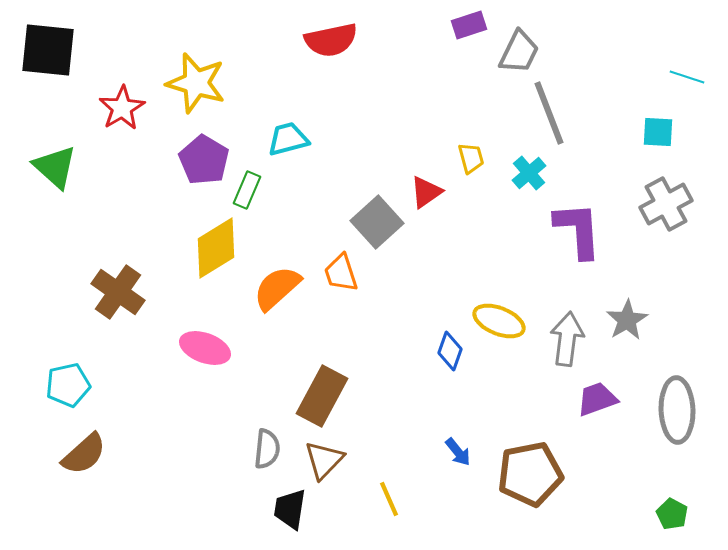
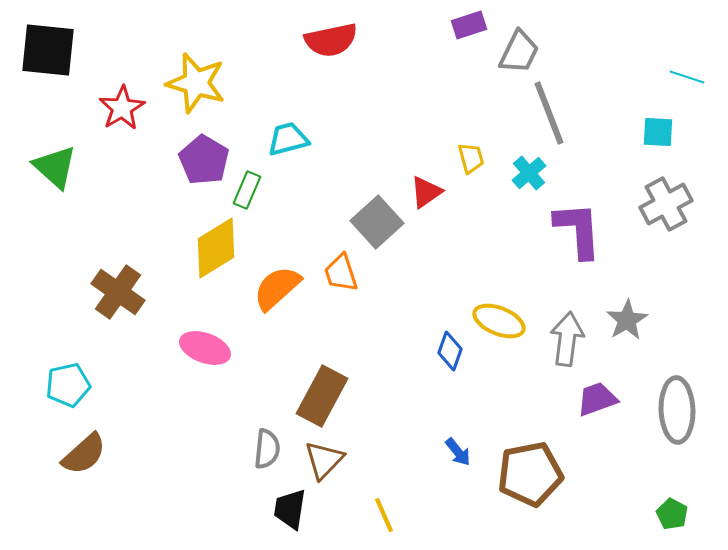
yellow line: moved 5 px left, 16 px down
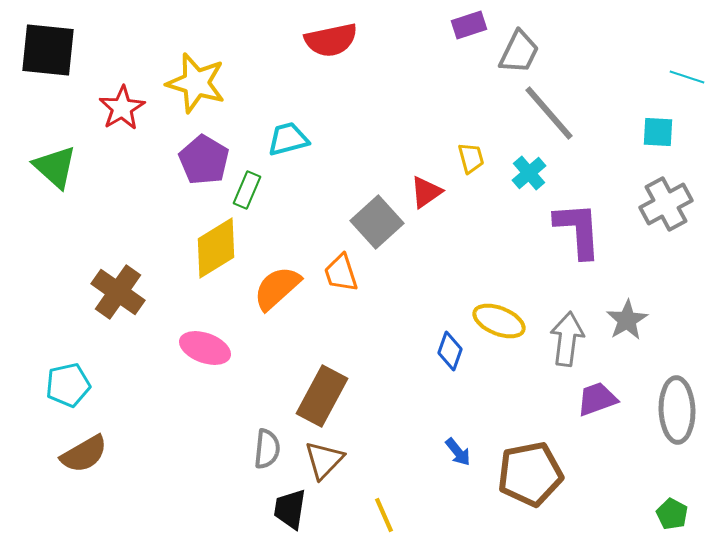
gray line: rotated 20 degrees counterclockwise
brown semicircle: rotated 12 degrees clockwise
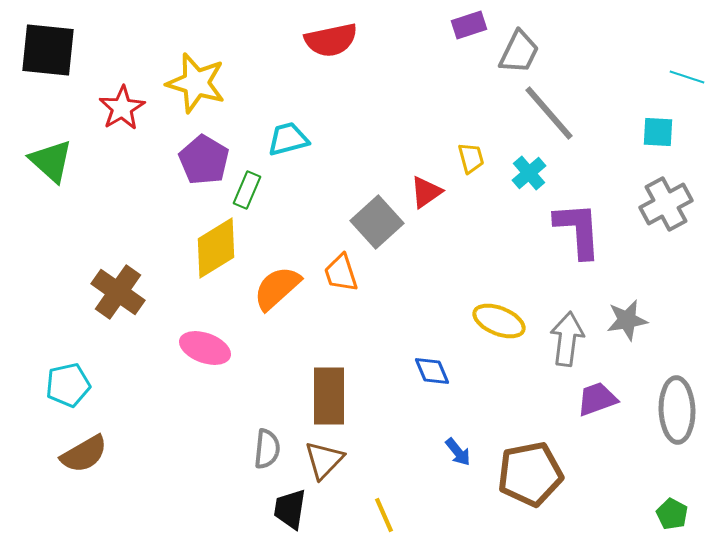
green triangle: moved 4 px left, 6 px up
gray star: rotated 21 degrees clockwise
blue diamond: moved 18 px left, 20 px down; rotated 42 degrees counterclockwise
brown rectangle: moved 7 px right; rotated 28 degrees counterclockwise
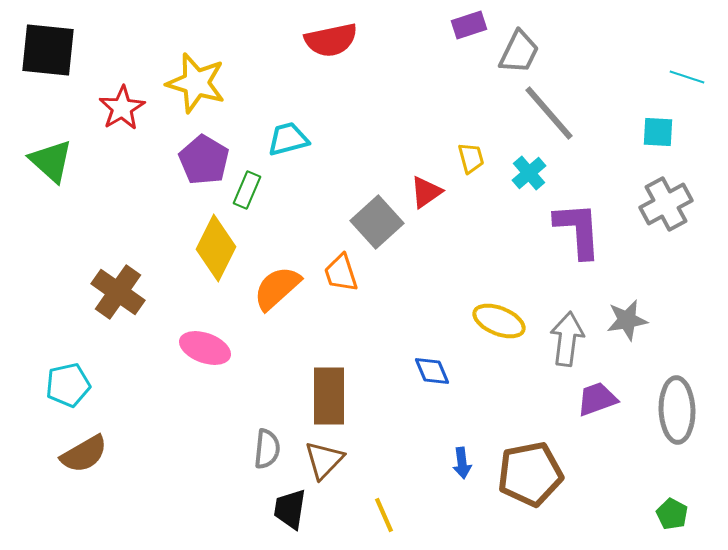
yellow diamond: rotated 32 degrees counterclockwise
blue arrow: moved 4 px right, 11 px down; rotated 32 degrees clockwise
